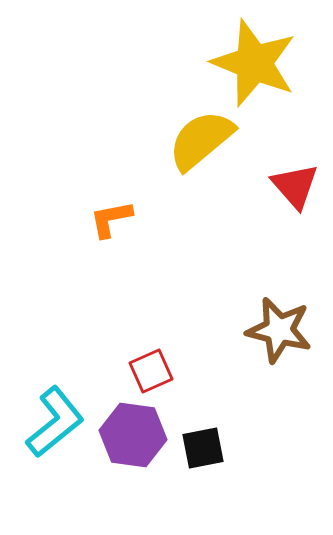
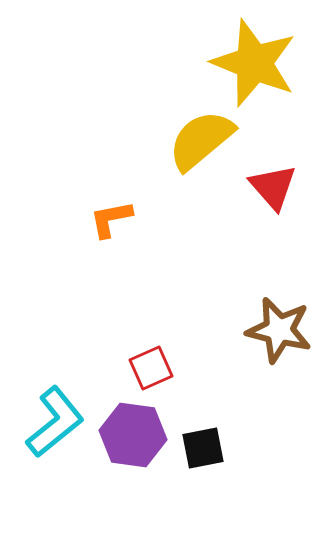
red triangle: moved 22 px left, 1 px down
red square: moved 3 px up
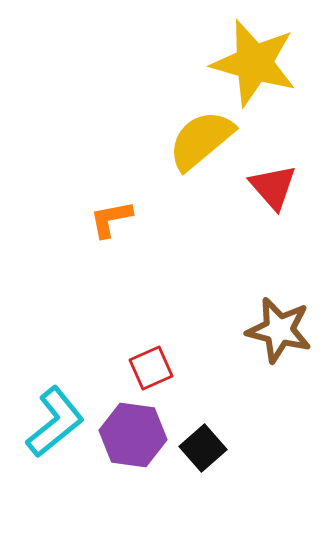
yellow star: rotated 6 degrees counterclockwise
black square: rotated 30 degrees counterclockwise
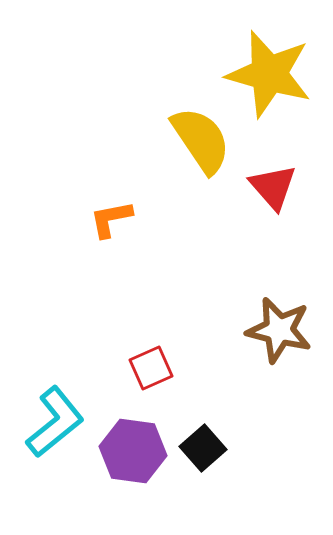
yellow star: moved 15 px right, 11 px down
yellow semicircle: rotated 96 degrees clockwise
purple hexagon: moved 16 px down
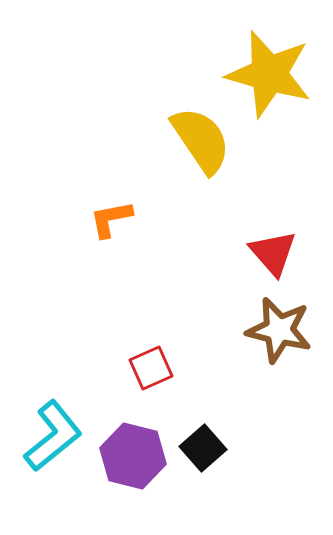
red triangle: moved 66 px down
cyan L-shape: moved 2 px left, 14 px down
purple hexagon: moved 5 px down; rotated 6 degrees clockwise
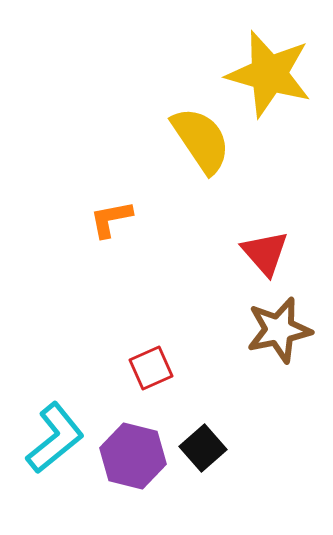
red triangle: moved 8 px left
brown star: rotated 26 degrees counterclockwise
cyan L-shape: moved 2 px right, 2 px down
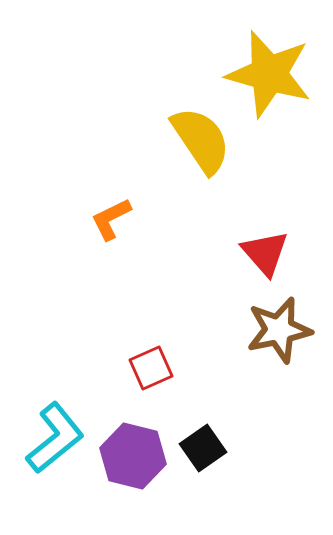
orange L-shape: rotated 15 degrees counterclockwise
black square: rotated 6 degrees clockwise
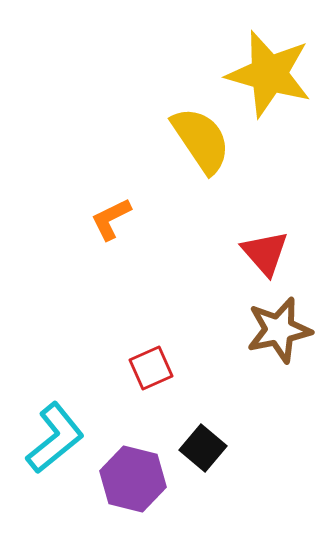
black square: rotated 15 degrees counterclockwise
purple hexagon: moved 23 px down
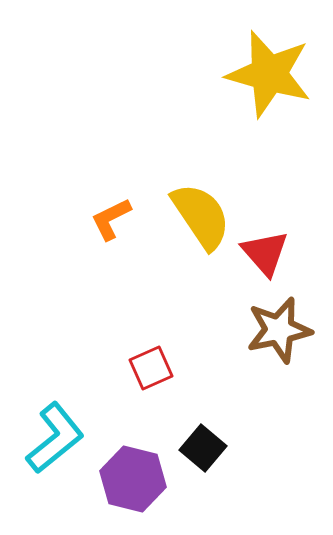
yellow semicircle: moved 76 px down
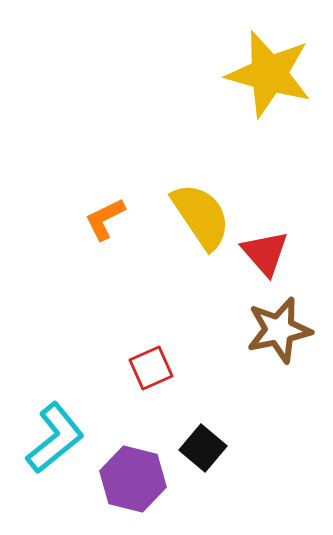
orange L-shape: moved 6 px left
